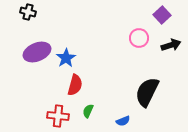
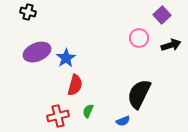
black semicircle: moved 8 px left, 2 px down
red cross: rotated 20 degrees counterclockwise
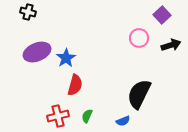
green semicircle: moved 1 px left, 5 px down
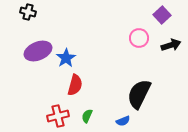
purple ellipse: moved 1 px right, 1 px up
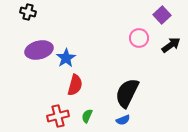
black arrow: rotated 18 degrees counterclockwise
purple ellipse: moved 1 px right, 1 px up; rotated 8 degrees clockwise
black semicircle: moved 12 px left, 1 px up
blue semicircle: moved 1 px up
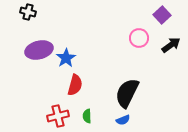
green semicircle: rotated 24 degrees counterclockwise
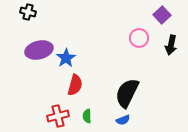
black arrow: rotated 138 degrees clockwise
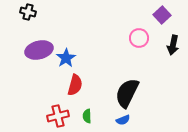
black arrow: moved 2 px right
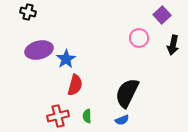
blue star: moved 1 px down
blue semicircle: moved 1 px left
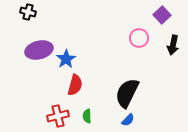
blue semicircle: moved 6 px right; rotated 24 degrees counterclockwise
